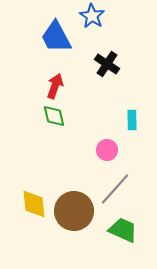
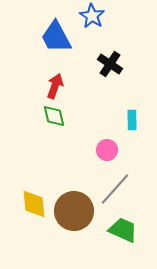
black cross: moved 3 px right
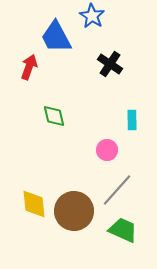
red arrow: moved 26 px left, 19 px up
gray line: moved 2 px right, 1 px down
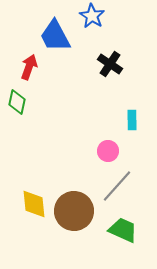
blue trapezoid: moved 1 px left, 1 px up
green diamond: moved 37 px left, 14 px up; rotated 25 degrees clockwise
pink circle: moved 1 px right, 1 px down
gray line: moved 4 px up
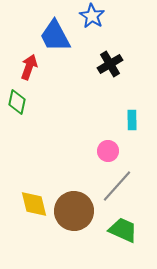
black cross: rotated 25 degrees clockwise
yellow diamond: rotated 8 degrees counterclockwise
